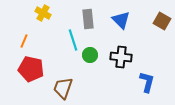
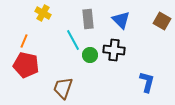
cyan line: rotated 10 degrees counterclockwise
black cross: moved 7 px left, 7 px up
red pentagon: moved 5 px left, 4 px up
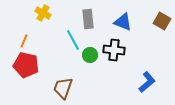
blue triangle: moved 2 px right, 2 px down; rotated 24 degrees counterclockwise
blue L-shape: rotated 35 degrees clockwise
